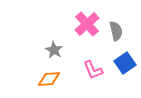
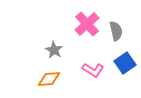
pink L-shape: rotated 35 degrees counterclockwise
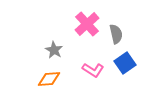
gray semicircle: moved 3 px down
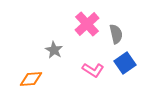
orange diamond: moved 18 px left
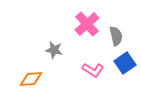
gray semicircle: moved 2 px down
gray star: rotated 18 degrees counterclockwise
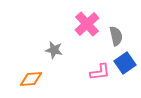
pink L-shape: moved 7 px right, 2 px down; rotated 40 degrees counterclockwise
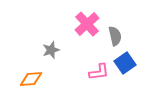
gray semicircle: moved 1 px left
gray star: moved 3 px left; rotated 30 degrees counterclockwise
pink L-shape: moved 1 px left
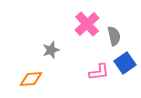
gray semicircle: moved 1 px left
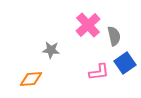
pink cross: moved 1 px right, 1 px down
gray star: rotated 24 degrees clockwise
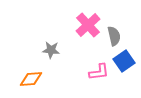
blue square: moved 1 px left, 2 px up
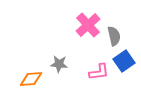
gray star: moved 8 px right, 14 px down
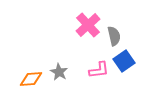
gray star: moved 8 px down; rotated 24 degrees clockwise
pink L-shape: moved 2 px up
